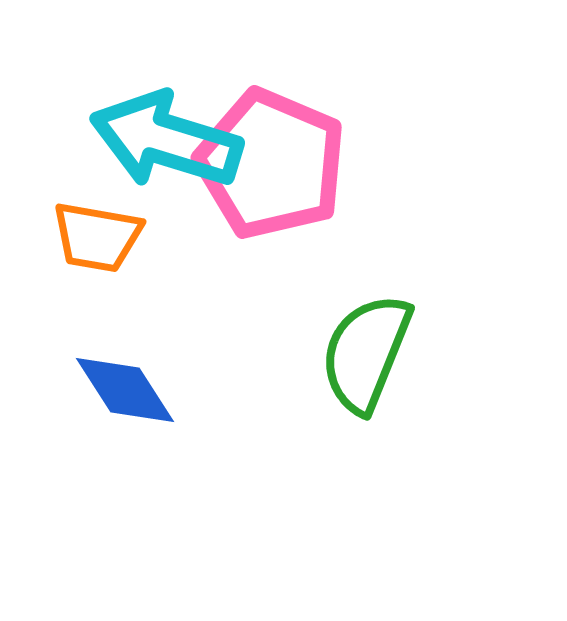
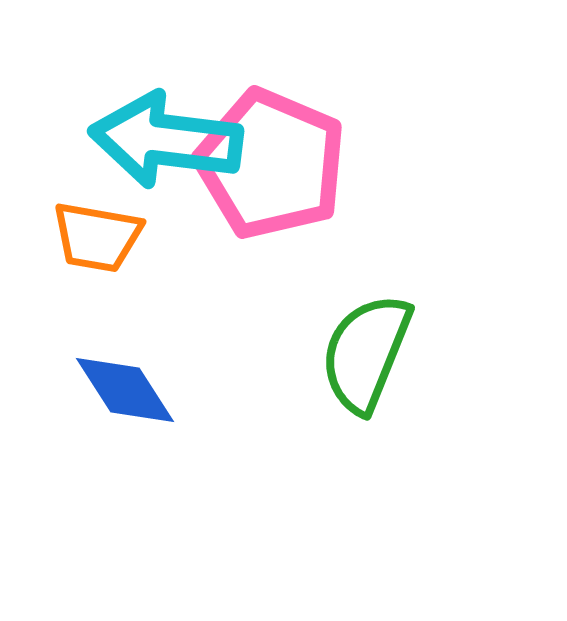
cyan arrow: rotated 10 degrees counterclockwise
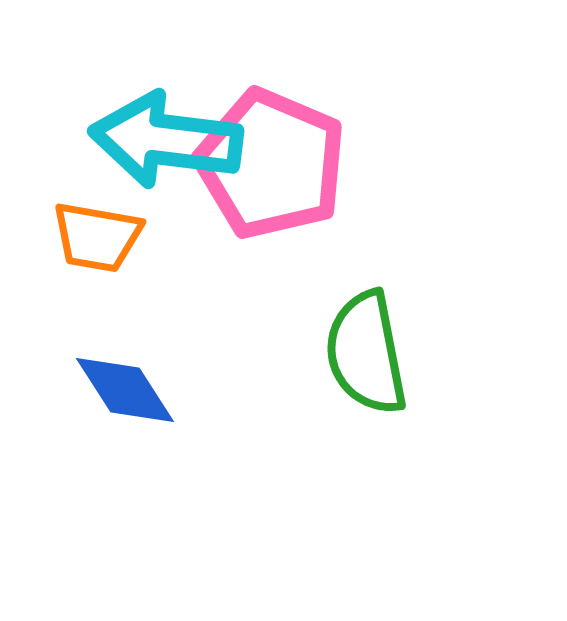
green semicircle: rotated 33 degrees counterclockwise
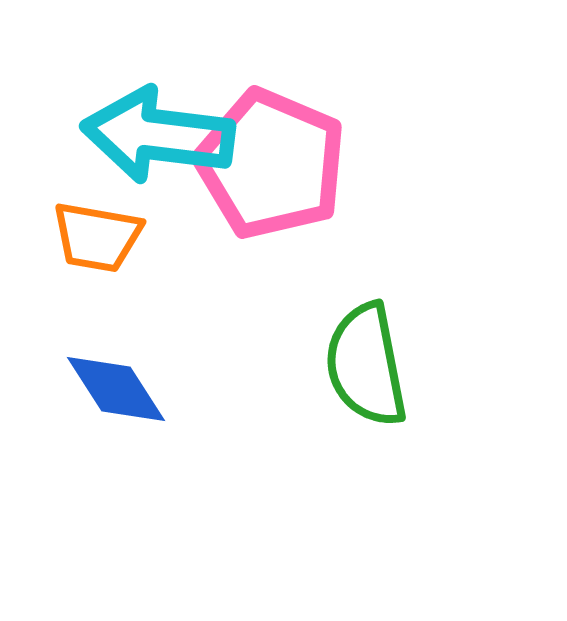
cyan arrow: moved 8 px left, 5 px up
green semicircle: moved 12 px down
blue diamond: moved 9 px left, 1 px up
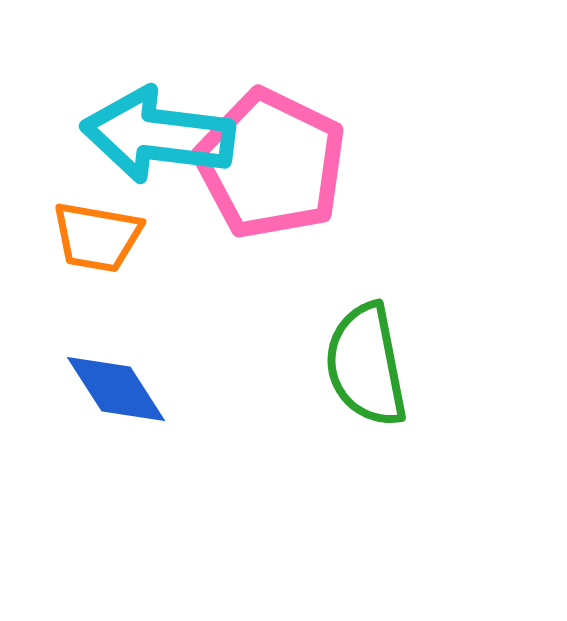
pink pentagon: rotated 3 degrees clockwise
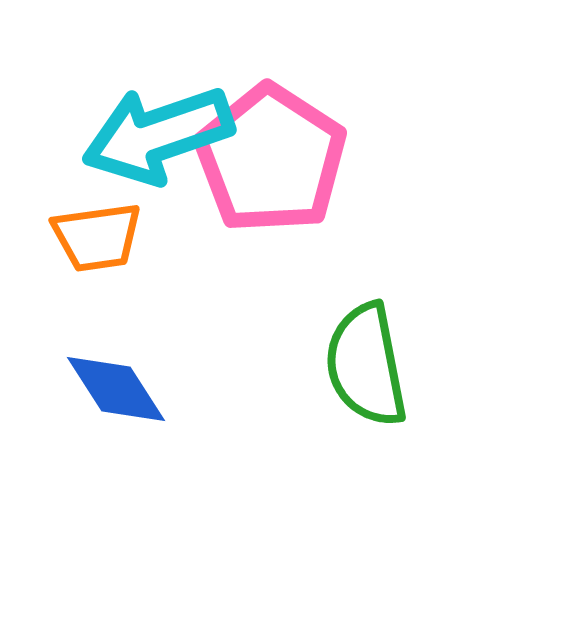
cyan arrow: rotated 26 degrees counterclockwise
pink pentagon: moved 5 px up; rotated 7 degrees clockwise
orange trapezoid: rotated 18 degrees counterclockwise
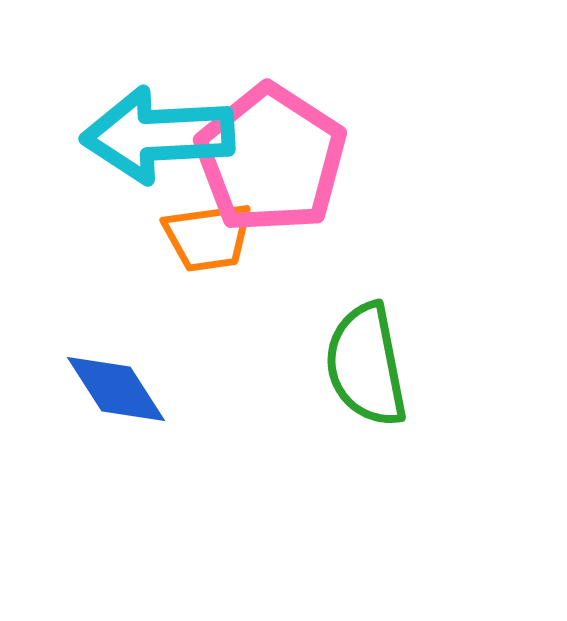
cyan arrow: rotated 16 degrees clockwise
orange trapezoid: moved 111 px right
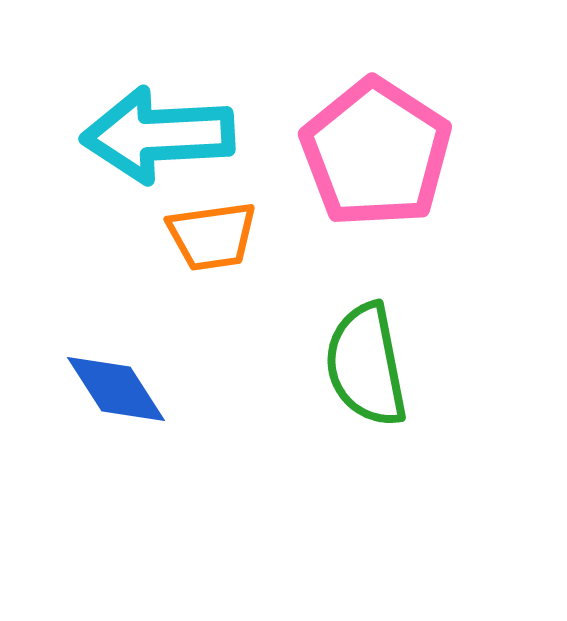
pink pentagon: moved 105 px right, 6 px up
orange trapezoid: moved 4 px right, 1 px up
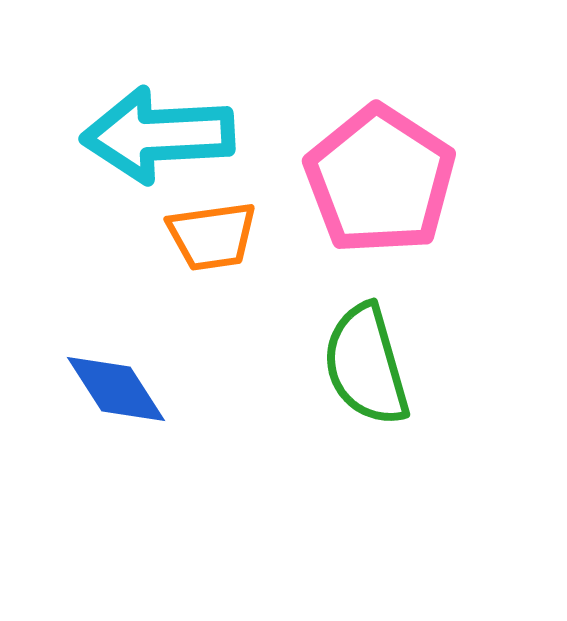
pink pentagon: moved 4 px right, 27 px down
green semicircle: rotated 5 degrees counterclockwise
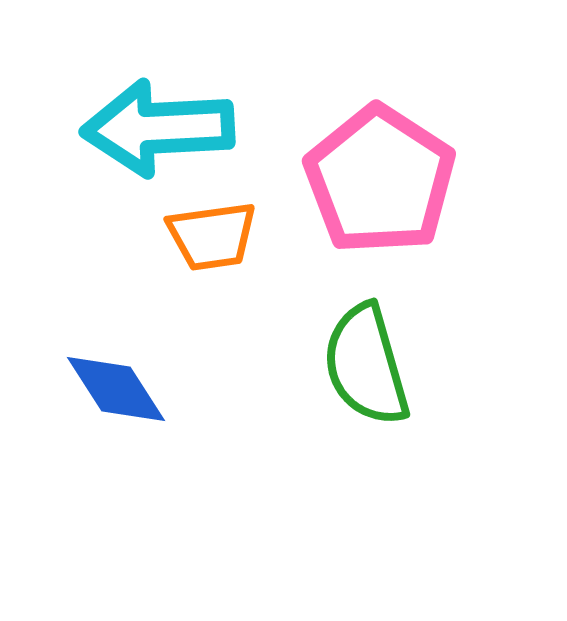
cyan arrow: moved 7 px up
